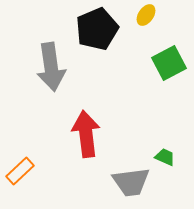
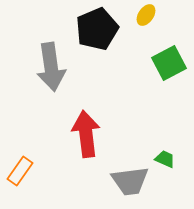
green trapezoid: moved 2 px down
orange rectangle: rotated 12 degrees counterclockwise
gray trapezoid: moved 1 px left, 1 px up
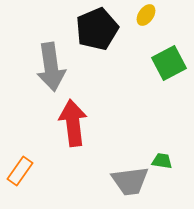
red arrow: moved 13 px left, 11 px up
green trapezoid: moved 3 px left, 2 px down; rotated 15 degrees counterclockwise
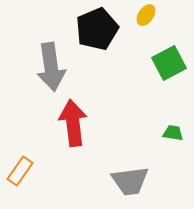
green trapezoid: moved 11 px right, 28 px up
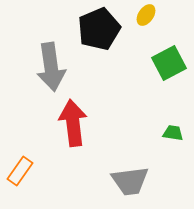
black pentagon: moved 2 px right
